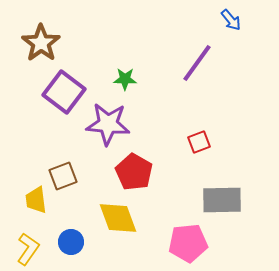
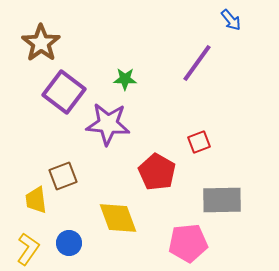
red pentagon: moved 23 px right
blue circle: moved 2 px left, 1 px down
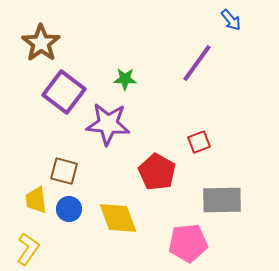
brown square: moved 1 px right, 5 px up; rotated 36 degrees clockwise
blue circle: moved 34 px up
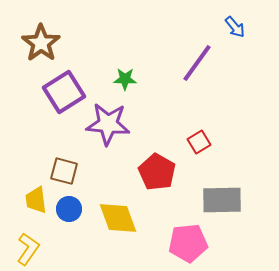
blue arrow: moved 4 px right, 7 px down
purple square: rotated 21 degrees clockwise
red square: rotated 10 degrees counterclockwise
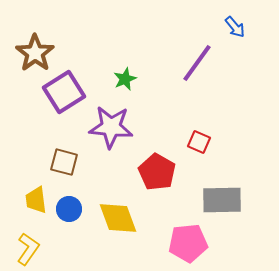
brown star: moved 6 px left, 10 px down
green star: rotated 25 degrees counterclockwise
purple star: moved 3 px right, 3 px down
red square: rotated 35 degrees counterclockwise
brown square: moved 9 px up
